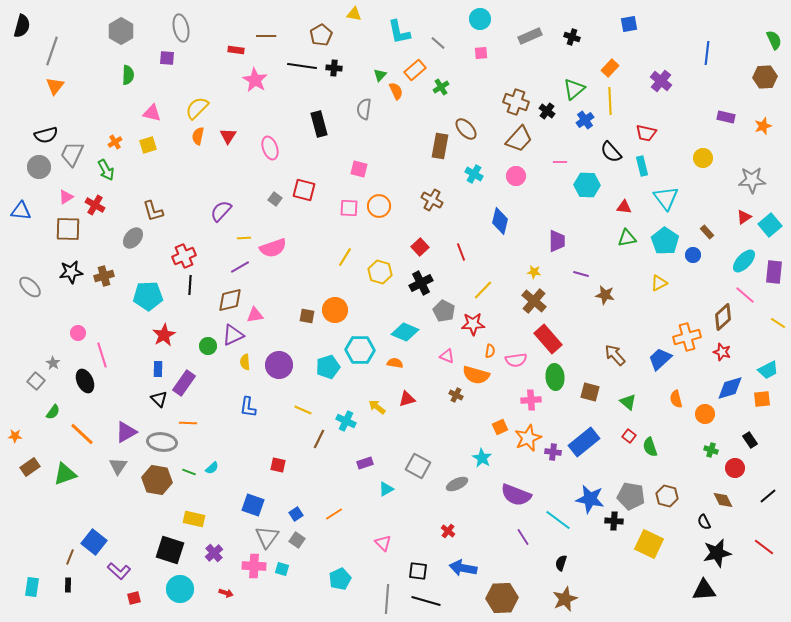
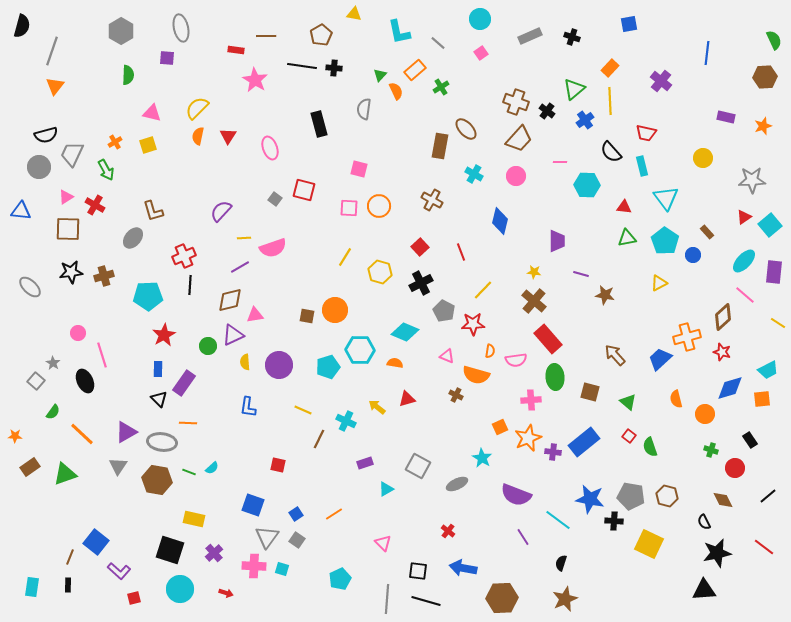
pink square at (481, 53): rotated 32 degrees counterclockwise
blue square at (94, 542): moved 2 px right
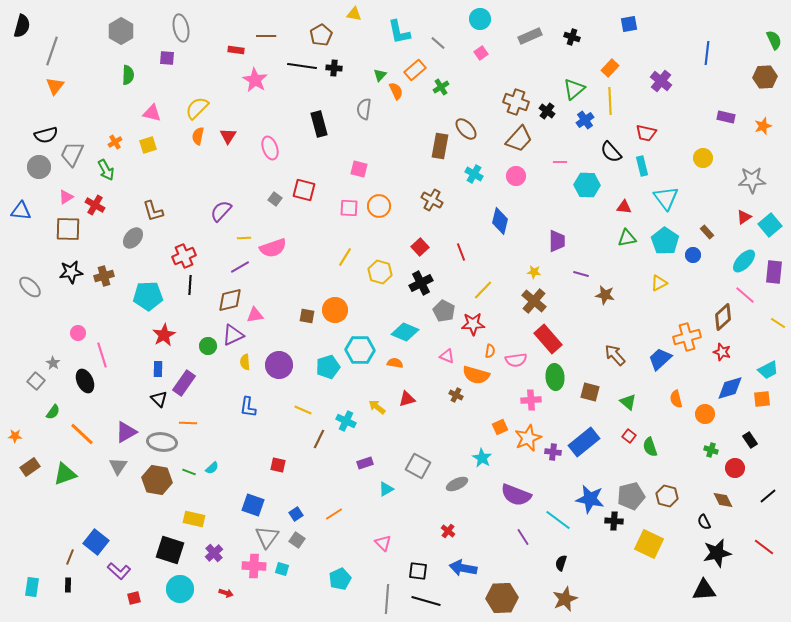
gray pentagon at (631, 496): rotated 24 degrees counterclockwise
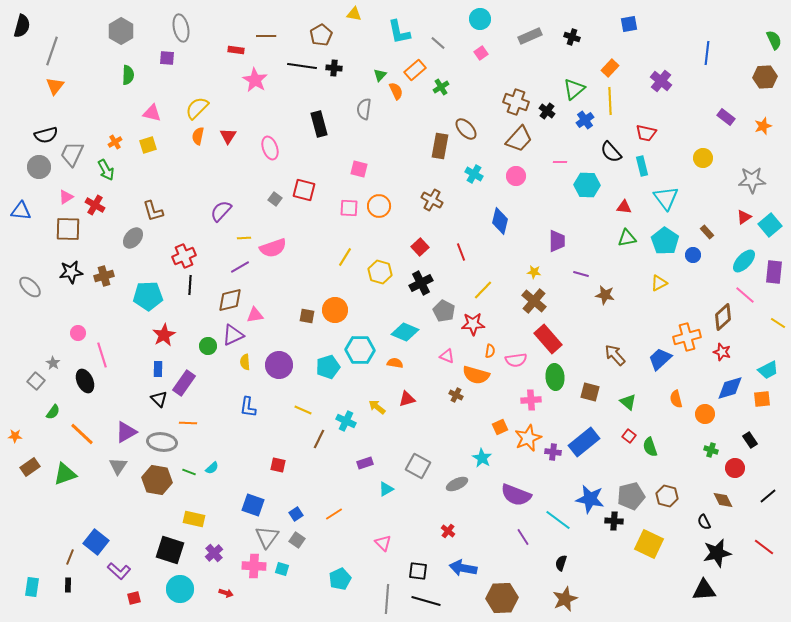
purple rectangle at (726, 117): rotated 24 degrees clockwise
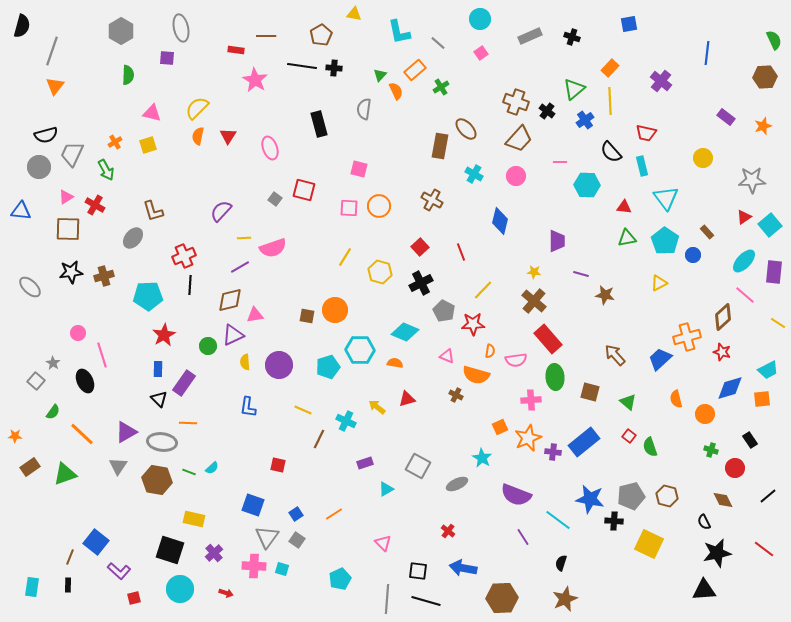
red line at (764, 547): moved 2 px down
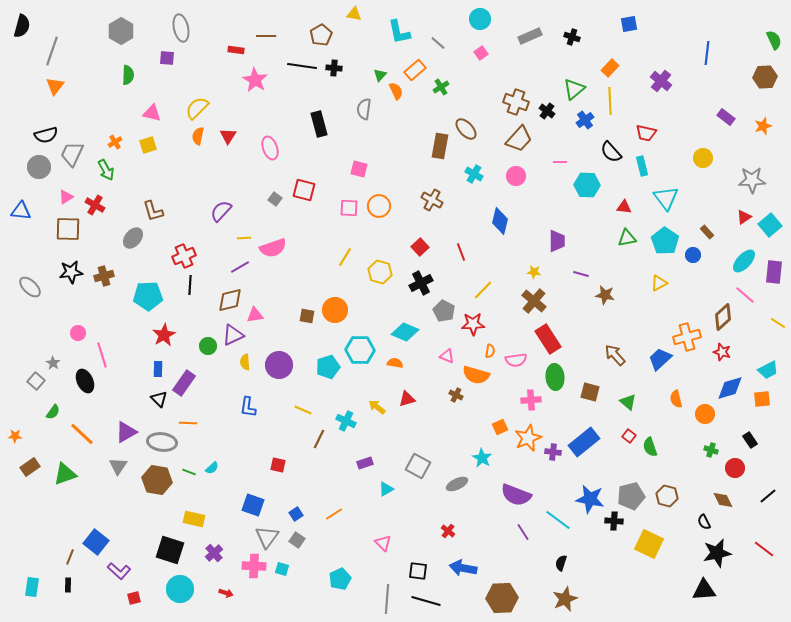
red rectangle at (548, 339): rotated 8 degrees clockwise
purple line at (523, 537): moved 5 px up
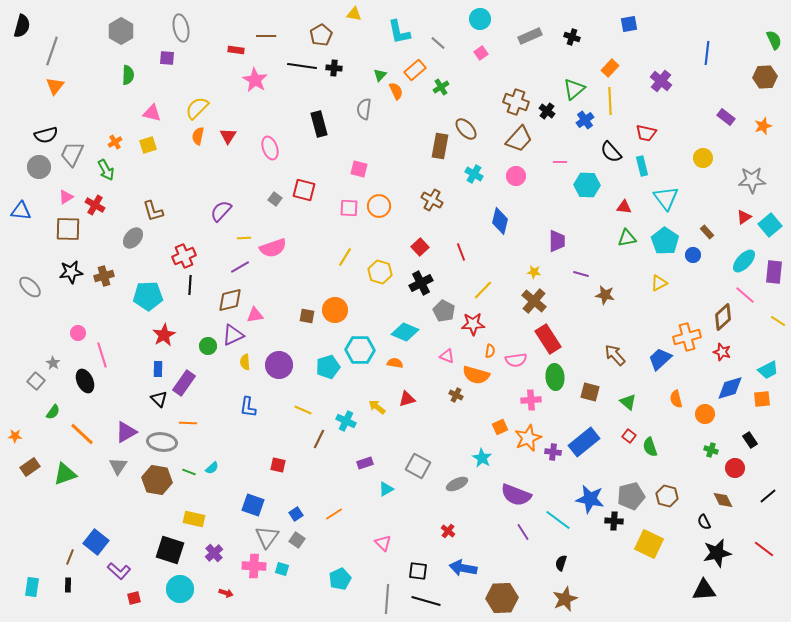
yellow line at (778, 323): moved 2 px up
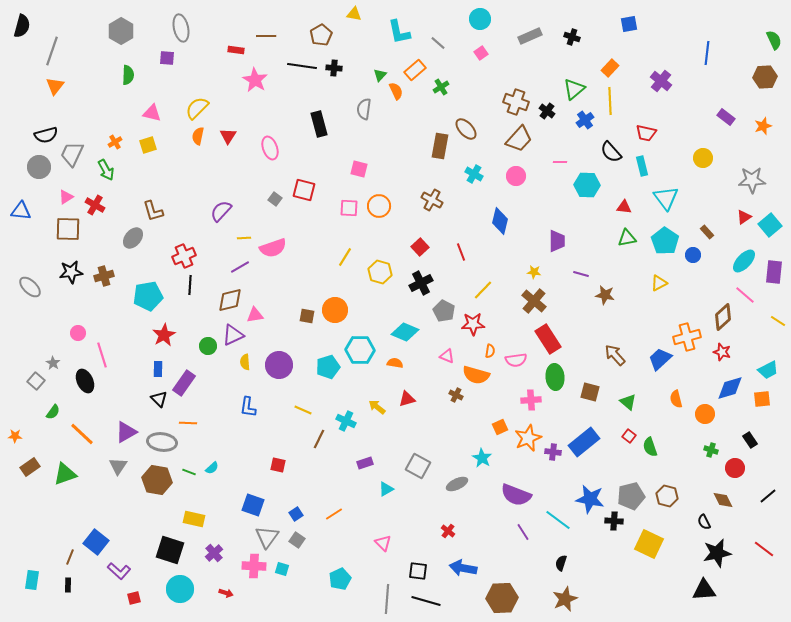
cyan pentagon at (148, 296): rotated 8 degrees counterclockwise
cyan rectangle at (32, 587): moved 7 px up
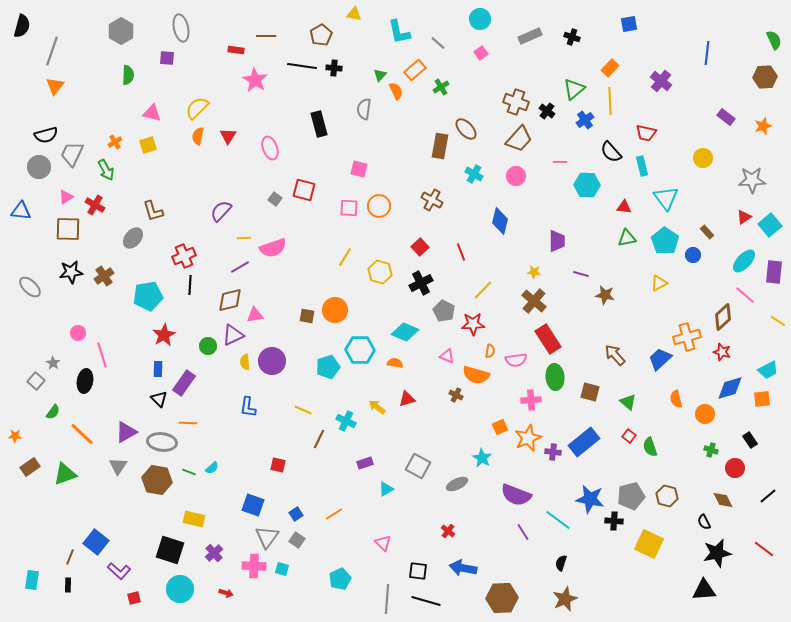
brown cross at (104, 276): rotated 18 degrees counterclockwise
purple circle at (279, 365): moved 7 px left, 4 px up
black ellipse at (85, 381): rotated 35 degrees clockwise
